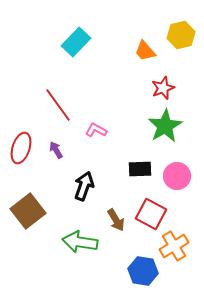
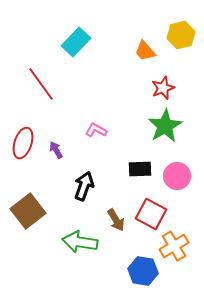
red line: moved 17 px left, 21 px up
red ellipse: moved 2 px right, 5 px up
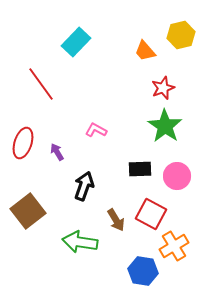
green star: rotated 8 degrees counterclockwise
purple arrow: moved 1 px right, 2 px down
